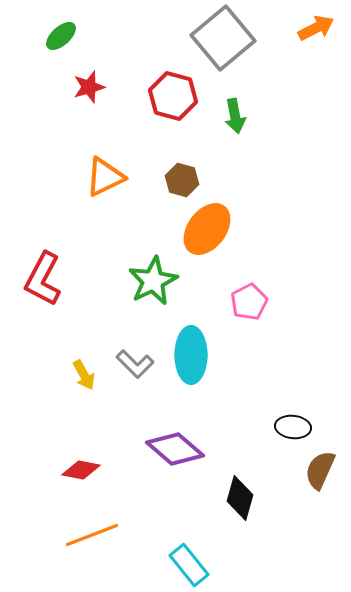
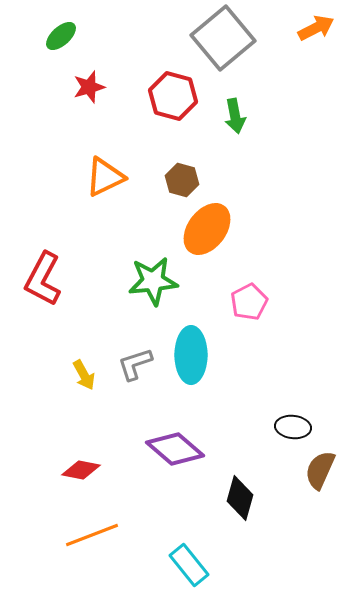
green star: rotated 21 degrees clockwise
gray L-shape: rotated 117 degrees clockwise
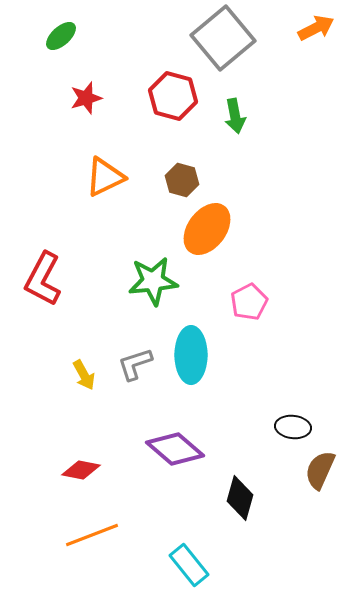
red star: moved 3 px left, 11 px down
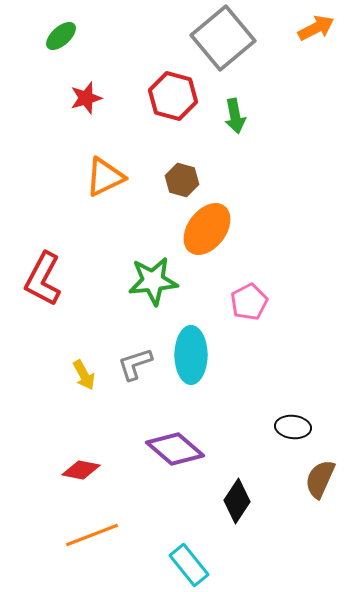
brown semicircle: moved 9 px down
black diamond: moved 3 px left, 3 px down; rotated 18 degrees clockwise
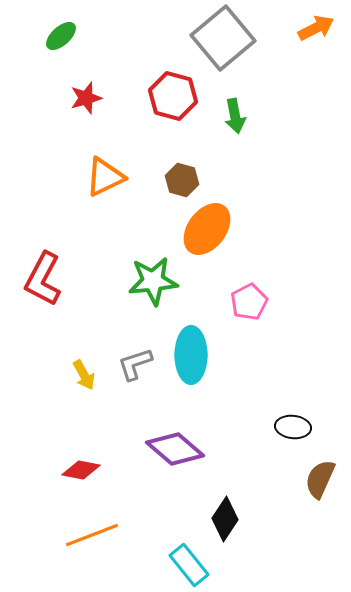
black diamond: moved 12 px left, 18 px down
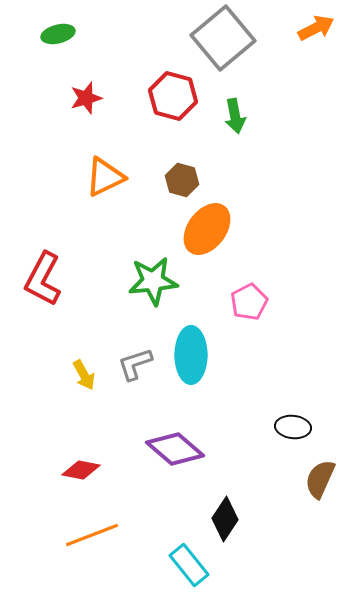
green ellipse: moved 3 px left, 2 px up; rotated 28 degrees clockwise
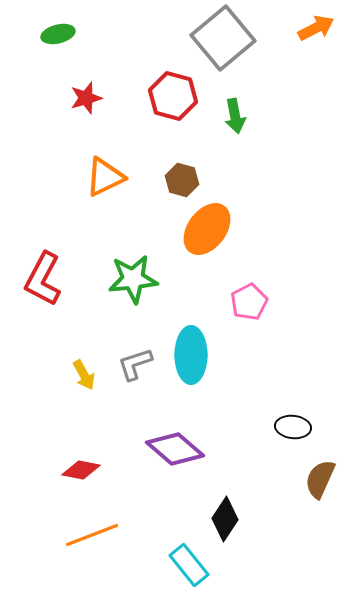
green star: moved 20 px left, 2 px up
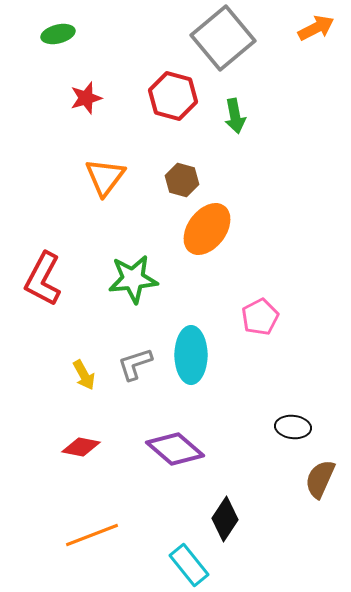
orange triangle: rotated 27 degrees counterclockwise
pink pentagon: moved 11 px right, 15 px down
red diamond: moved 23 px up
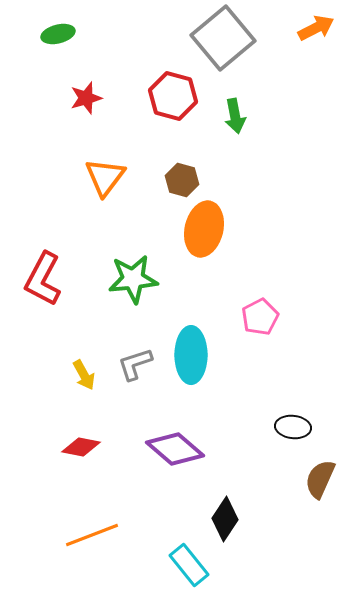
orange ellipse: moved 3 px left; rotated 24 degrees counterclockwise
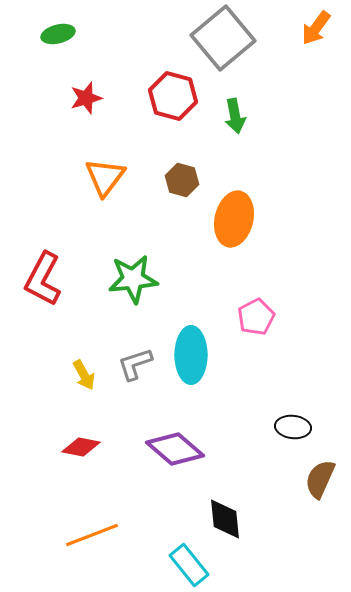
orange arrow: rotated 153 degrees clockwise
orange ellipse: moved 30 px right, 10 px up
pink pentagon: moved 4 px left
black diamond: rotated 39 degrees counterclockwise
